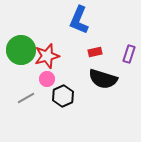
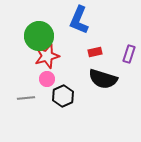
green circle: moved 18 px right, 14 px up
gray line: rotated 24 degrees clockwise
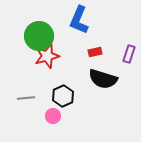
pink circle: moved 6 px right, 37 px down
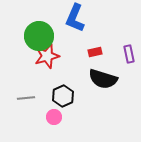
blue L-shape: moved 4 px left, 2 px up
purple rectangle: rotated 30 degrees counterclockwise
pink circle: moved 1 px right, 1 px down
